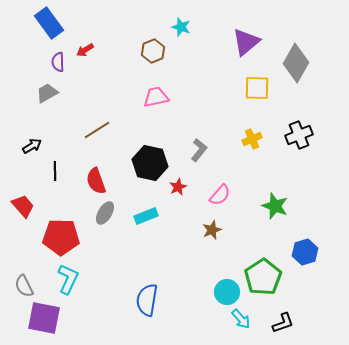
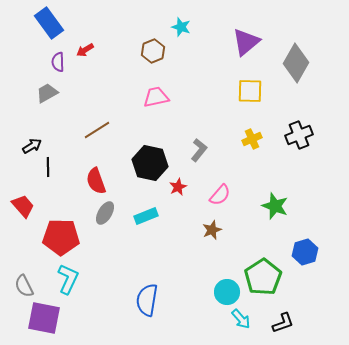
yellow square: moved 7 px left, 3 px down
black line: moved 7 px left, 4 px up
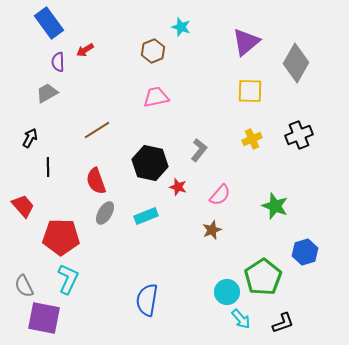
black arrow: moved 2 px left, 8 px up; rotated 30 degrees counterclockwise
red star: rotated 30 degrees counterclockwise
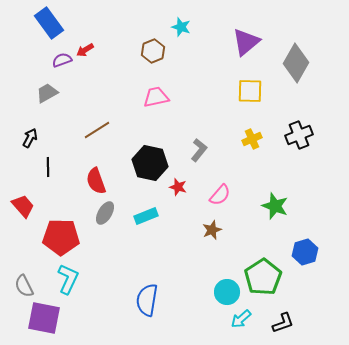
purple semicircle: moved 4 px right, 2 px up; rotated 72 degrees clockwise
cyan arrow: rotated 90 degrees clockwise
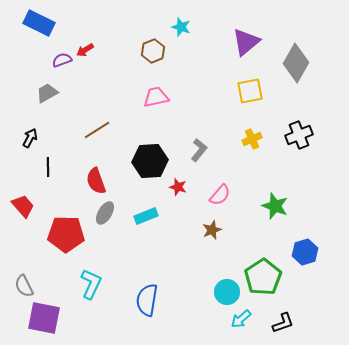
blue rectangle: moved 10 px left; rotated 28 degrees counterclockwise
yellow square: rotated 12 degrees counterclockwise
black hexagon: moved 2 px up; rotated 16 degrees counterclockwise
red pentagon: moved 5 px right, 3 px up
cyan L-shape: moved 23 px right, 5 px down
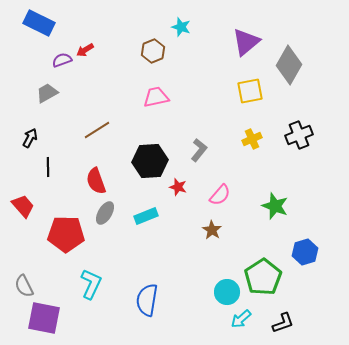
gray diamond: moved 7 px left, 2 px down
brown star: rotated 18 degrees counterclockwise
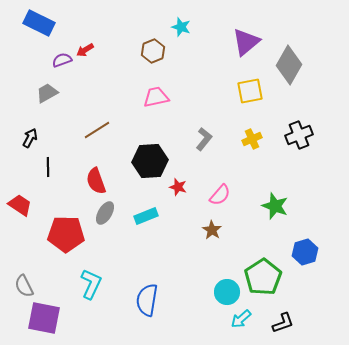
gray L-shape: moved 5 px right, 11 px up
red trapezoid: moved 3 px left, 1 px up; rotated 15 degrees counterclockwise
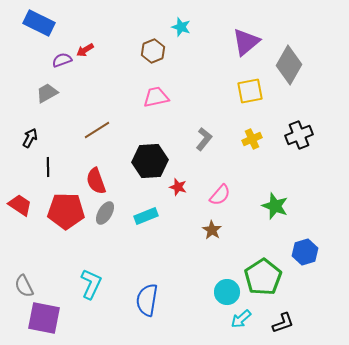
red pentagon: moved 23 px up
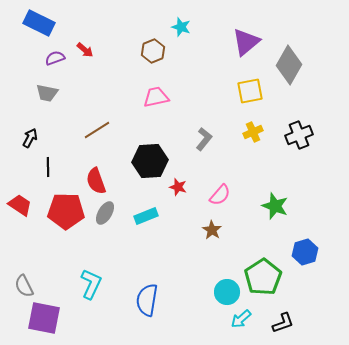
red arrow: rotated 108 degrees counterclockwise
purple semicircle: moved 7 px left, 2 px up
gray trapezoid: rotated 140 degrees counterclockwise
yellow cross: moved 1 px right, 7 px up
